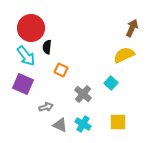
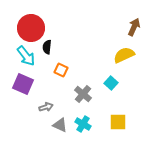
brown arrow: moved 2 px right, 1 px up
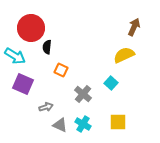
cyan arrow: moved 11 px left; rotated 20 degrees counterclockwise
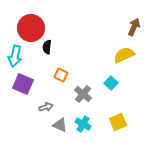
cyan arrow: rotated 70 degrees clockwise
orange square: moved 5 px down
yellow square: rotated 24 degrees counterclockwise
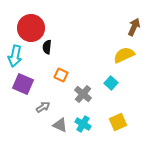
gray arrow: moved 3 px left; rotated 16 degrees counterclockwise
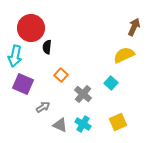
orange square: rotated 16 degrees clockwise
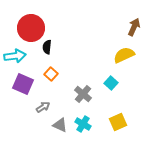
cyan arrow: rotated 110 degrees counterclockwise
orange square: moved 10 px left, 1 px up
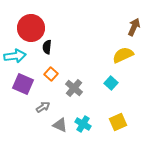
yellow semicircle: moved 1 px left
gray cross: moved 9 px left, 6 px up
